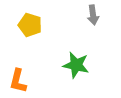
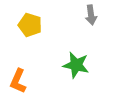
gray arrow: moved 2 px left
orange L-shape: rotated 10 degrees clockwise
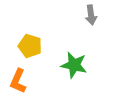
yellow pentagon: moved 21 px down
green star: moved 2 px left
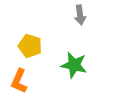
gray arrow: moved 11 px left
orange L-shape: moved 1 px right
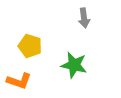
gray arrow: moved 4 px right, 3 px down
orange L-shape: rotated 95 degrees counterclockwise
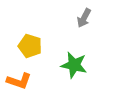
gray arrow: rotated 36 degrees clockwise
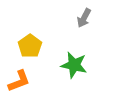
yellow pentagon: rotated 20 degrees clockwise
orange L-shape: rotated 40 degrees counterclockwise
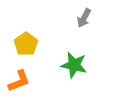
yellow pentagon: moved 4 px left, 2 px up
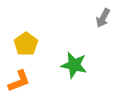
gray arrow: moved 19 px right
